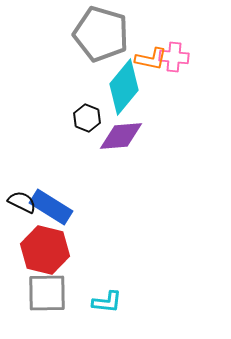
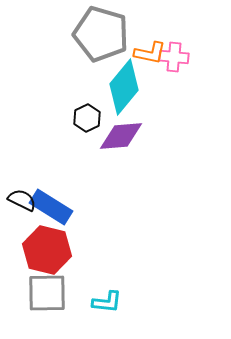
orange L-shape: moved 1 px left, 6 px up
black hexagon: rotated 12 degrees clockwise
black semicircle: moved 2 px up
red hexagon: moved 2 px right
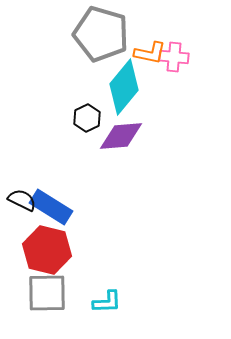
cyan L-shape: rotated 8 degrees counterclockwise
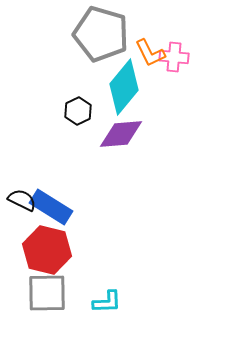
orange L-shape: rotated 52 degrees clockwise
black hexagon: moved 9 px left, 7 px up
purple diamond: moved 2 px up
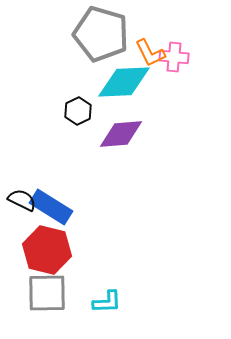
cyan diamond: moved 5 px up; rotated 48 degrees clockwise
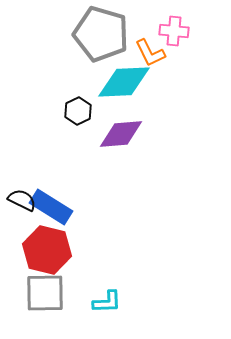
pink cross: moved 26 px up
gray square: moved 2 px left
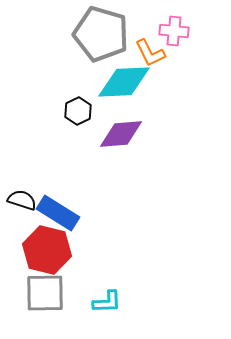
black semicircle: rotated 8 degrees counterclockwise
blue rectangle: moved 7 px right, 6 px down
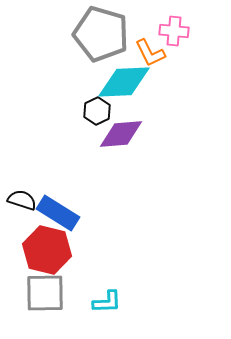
black hexagon: moved 19 px right
